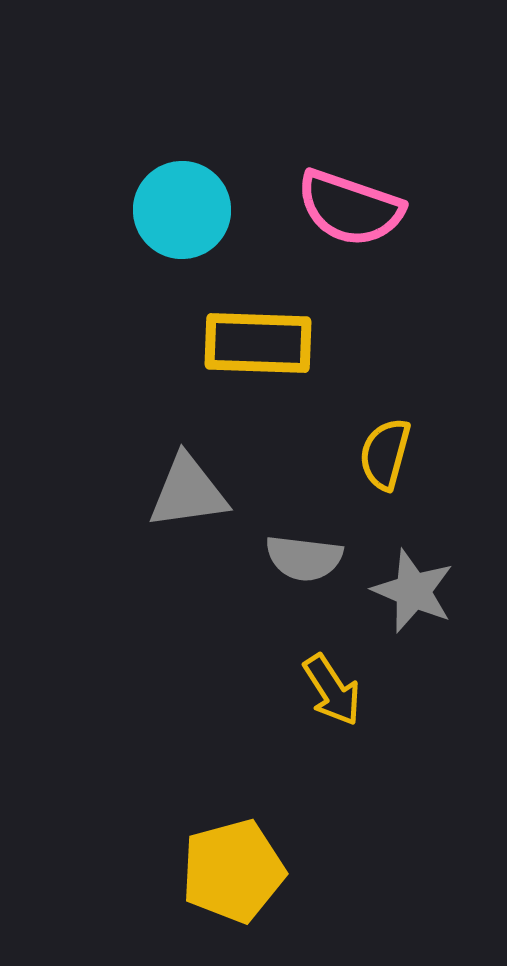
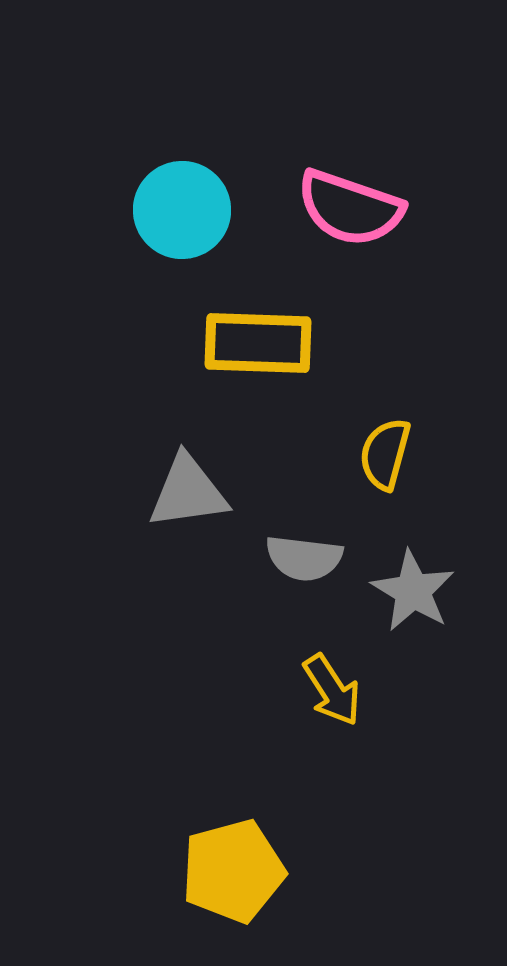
gray star: rotated 8 degrees clockwise
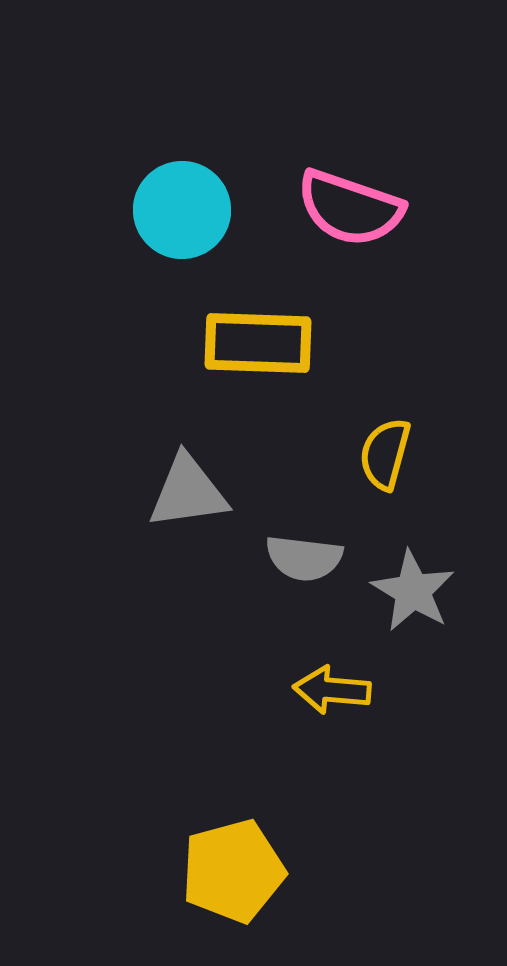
yellow arrow: rotated 128 degrees clockwise
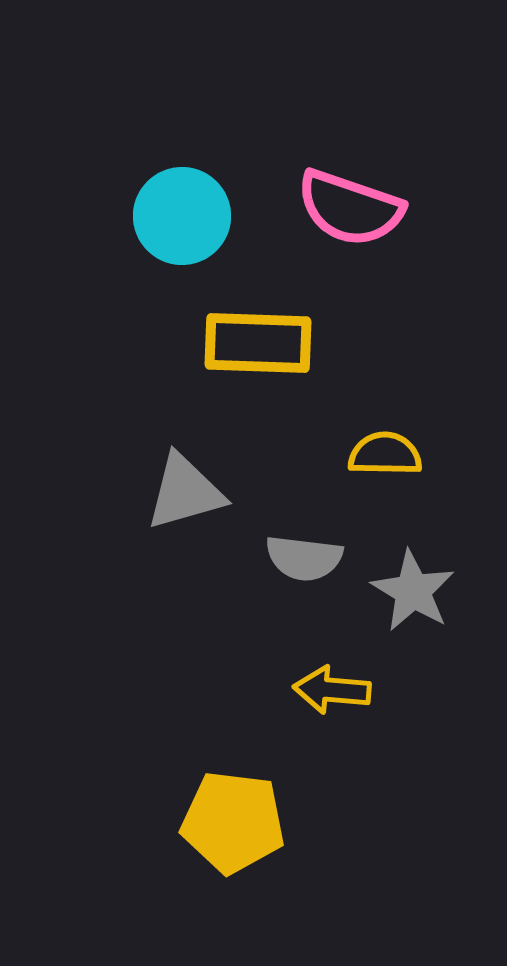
cyan circle: moved 6 px down
yellow semicircle: rotated 76 degrees clockwise
gray triangle: moved 3 px left; rotated 8 degrees counterclockwise
yellow pentagon: moved 49 px up; rotated 22 degrees clockwise
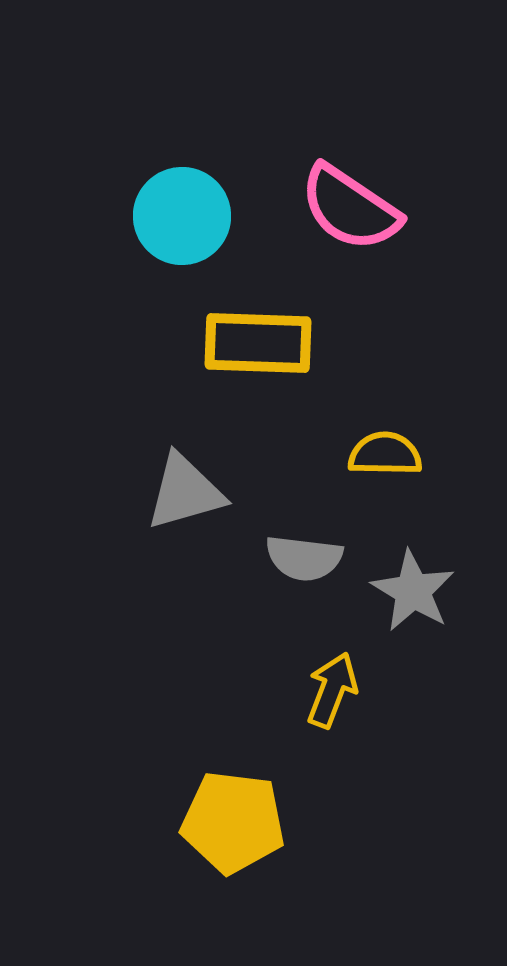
pink semicircle: rotated 15 degrees clockwise
yellow arrow: rotated 106 degrees clockwise
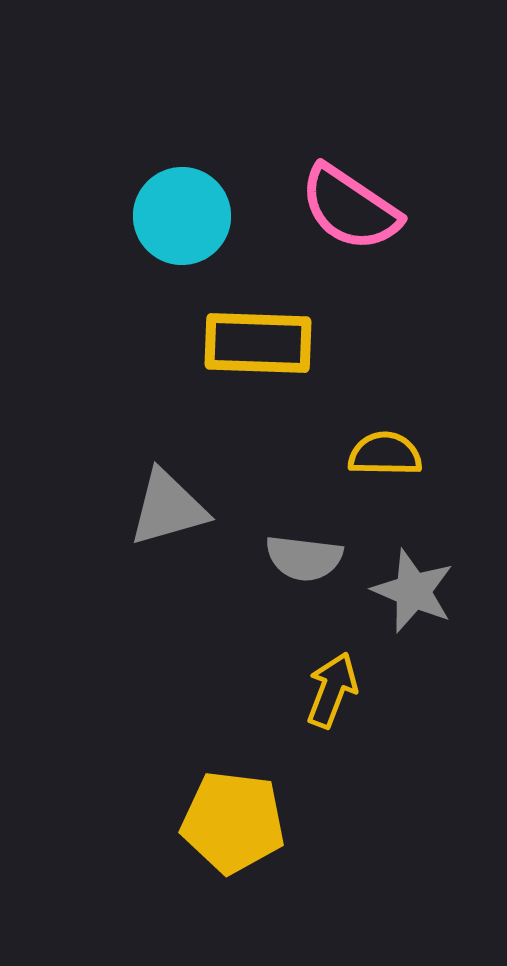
gray triangle: moved 17 px left, 16 px down
gray star: rotated 8 degrees counterclockwise
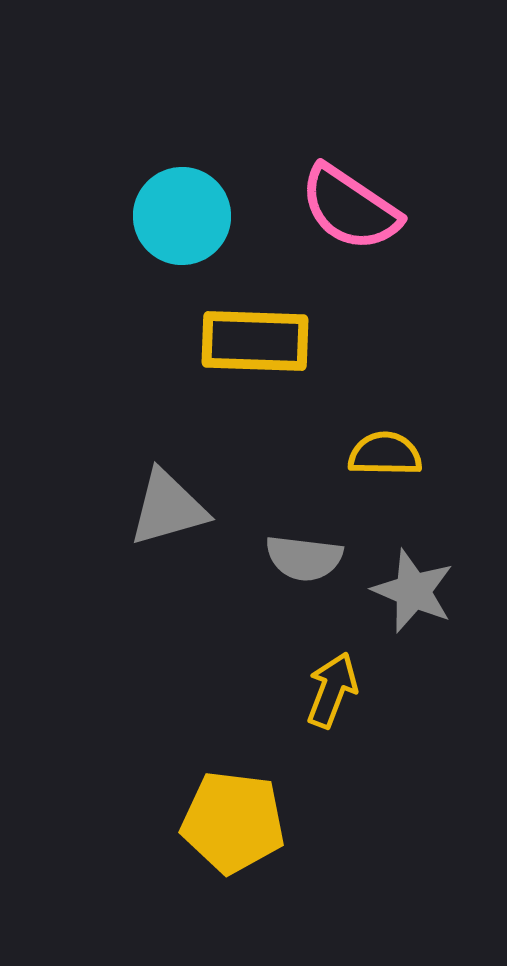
yellow rectangle: moved 3 px left, 2 px up
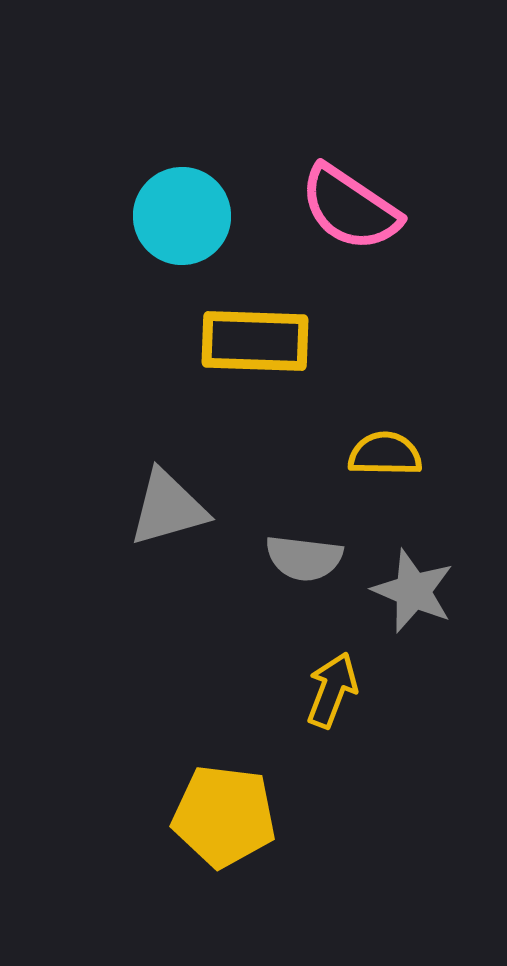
yellow pentagon: moved 9 px left, 6 px up
